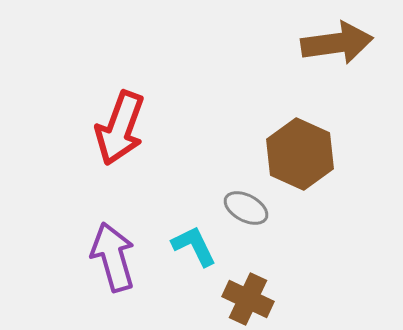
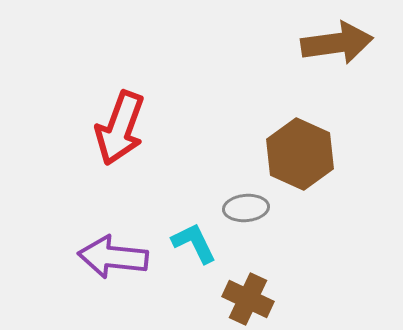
gray ellipse: rotated 33 degrees counterclockwise
cyan L-shape: moved 3 px up
purple arrow: rotated 68 degrees counterclockwise
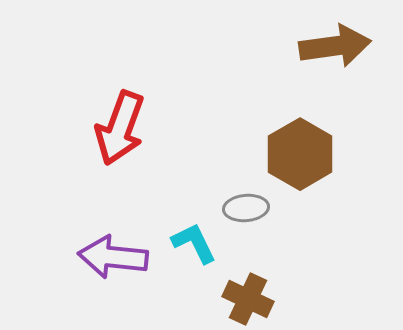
brown arrow: moved 2 px left, 3 px down
brown hexagon: rotated 6 degrees clockwise
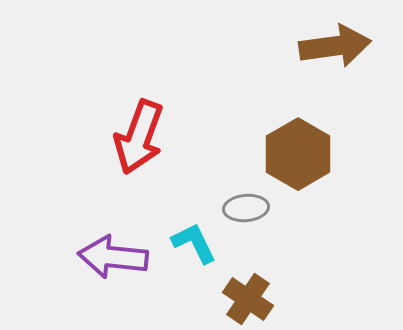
red arrow: moved 19 px right, 9 px down
brown hexagon: moved 2 px left
brown cross: rotated 9 degrees clockwise
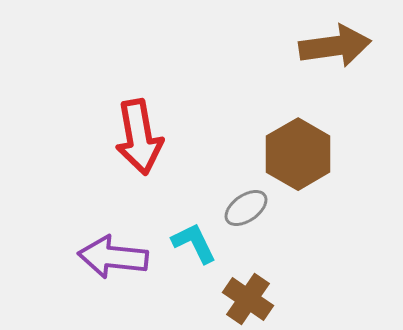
red arrow: rotated 30 degrees counterclockwise
gray ellipse: rotated 30 degrees counterclockwise
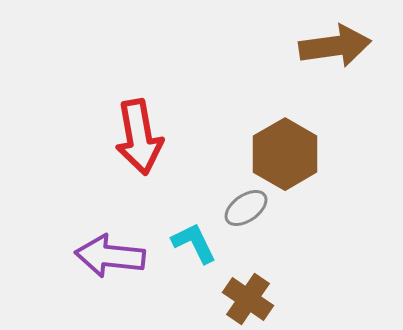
brown hexagon: moved 13 px left
purple arrow: moved 3 px left, 1 px up
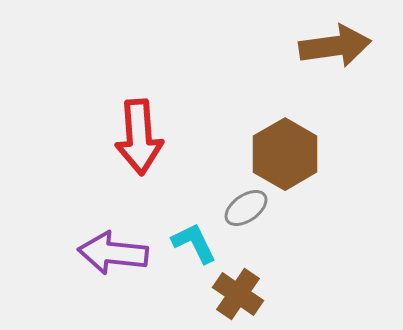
red arrow: rotated 6 degrees clockwise
purple arrow: moved 3 px right, 3 px up
brown cross: moved 10 px left, 5 px up
